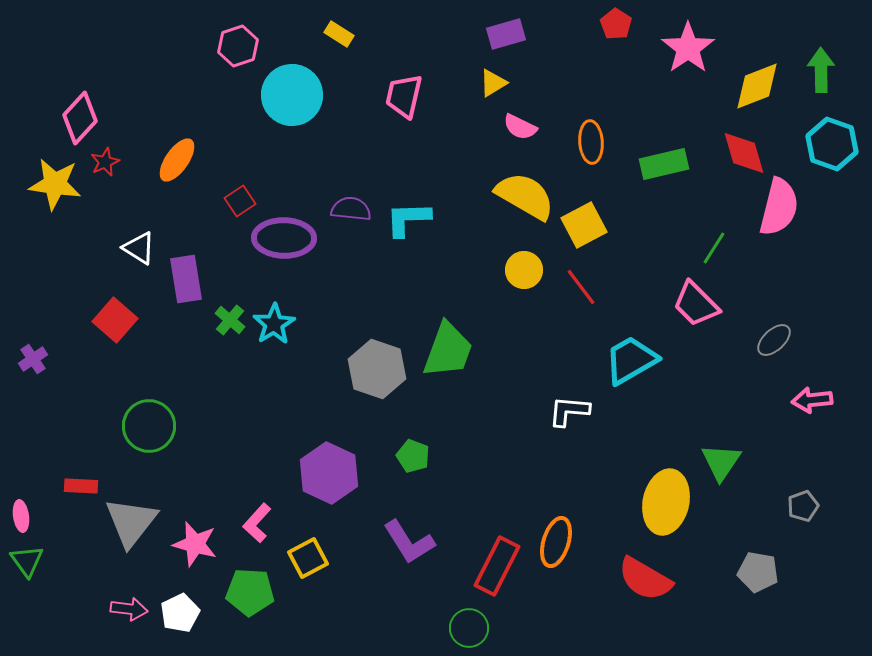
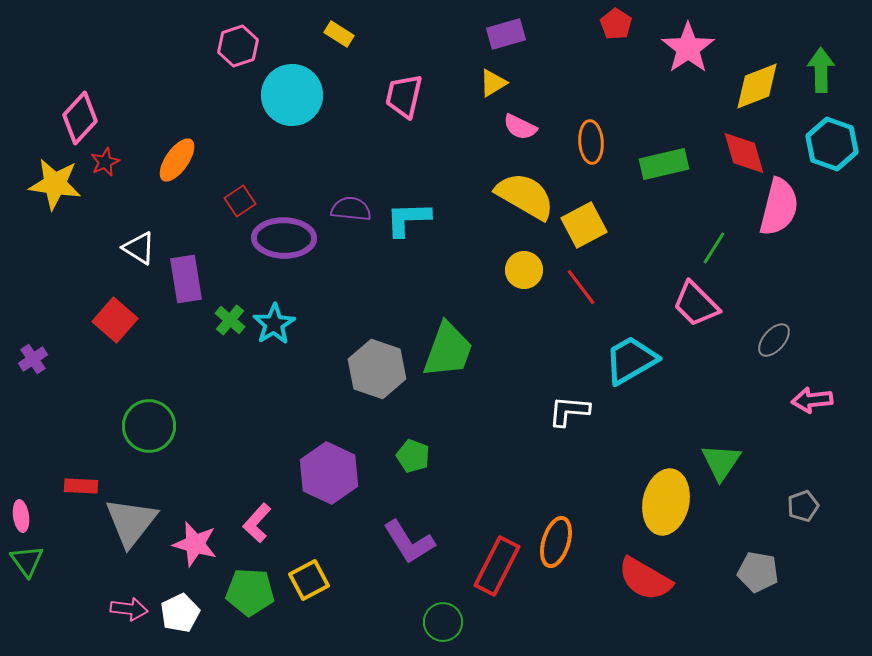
gray ellipse at (774, 340): rotated 6 degrees counterclockwise
yellow square at (308, 558): moved 1 px right, 22 px down
green circle at (469, 628): moved 26 px left, 6 px up
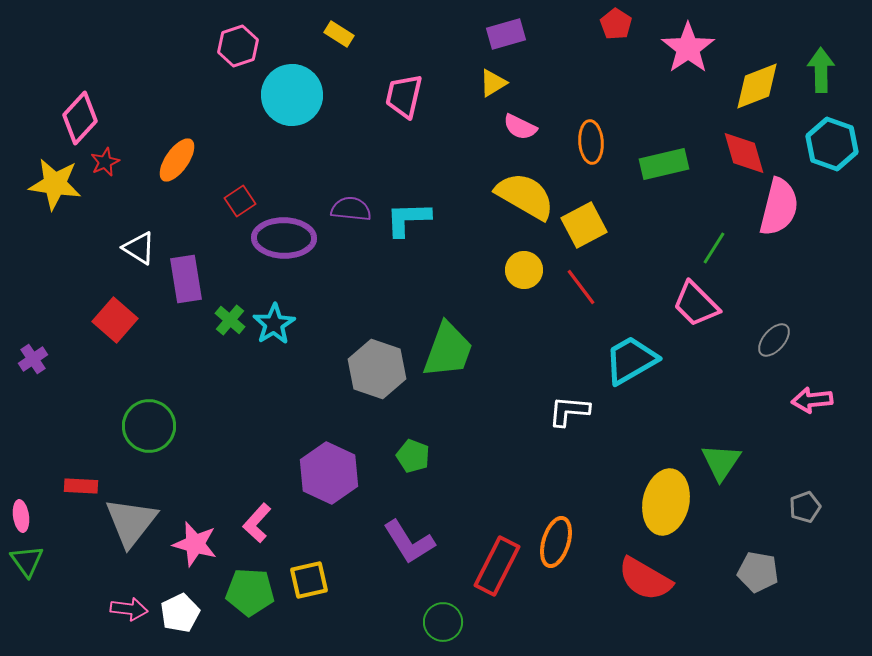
gray pentagon at (803, 506): moved 2 px right, 1 px down
yellow square at (309, 580): rotated 15 degrees clockwise
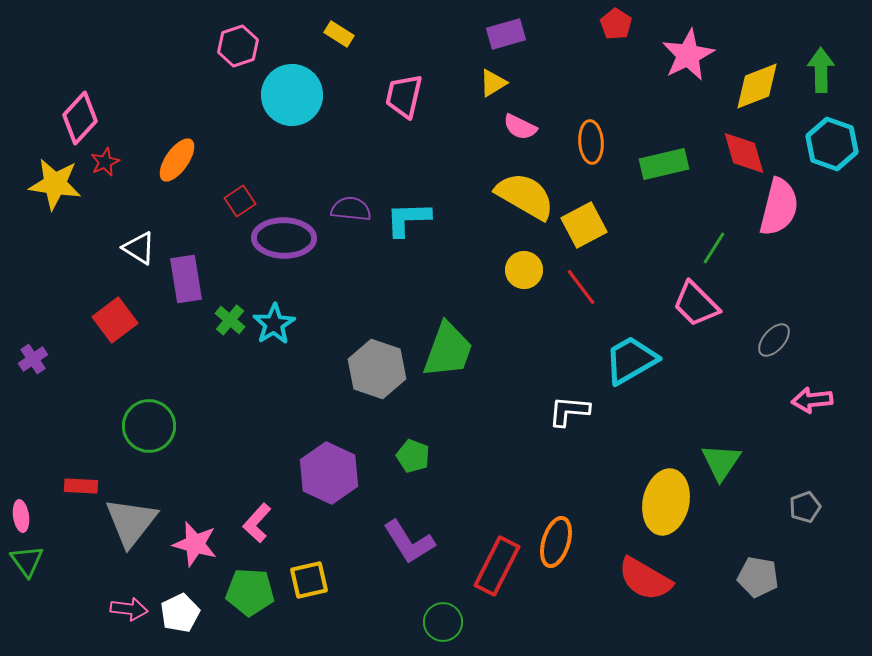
pink star at (688, 48): moved 7 px down; rotated 8 degrees clockwise
red square at (115, 320): rotated 12 degrees clockwise
gray pentagon at (758, 572): moved 5 px down
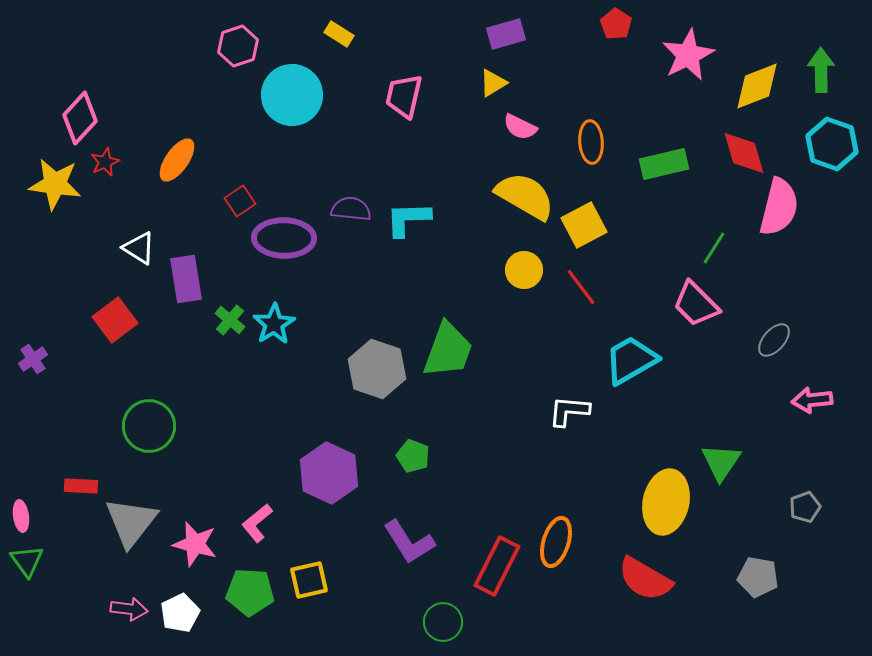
pink L-shape at (257, 523): rotated 9 degrees clockwise
